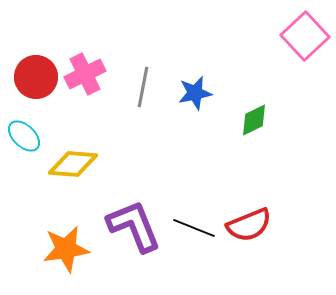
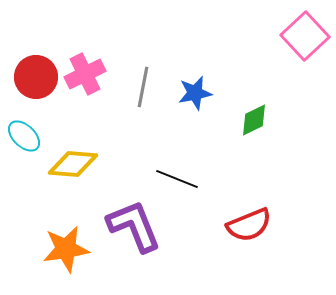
black line: moved 17 px left, 49 px up
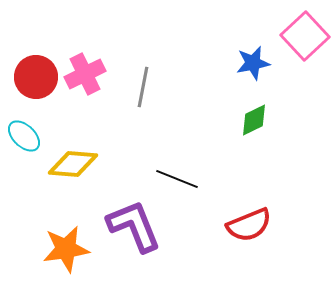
blue star: moved 58 px right, 30 px up
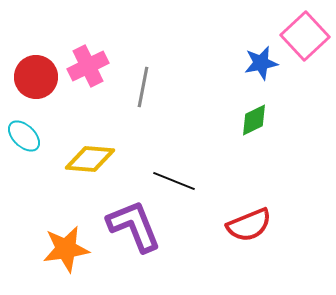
blue star: moved 8 px right
pink cross: moved 3 px right, 8 px up
yellow diamond: moved 17 px right, 5 px up
black line: moved 3 px left, 2 px down
